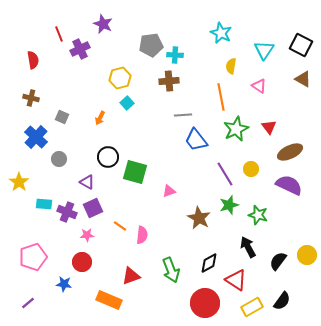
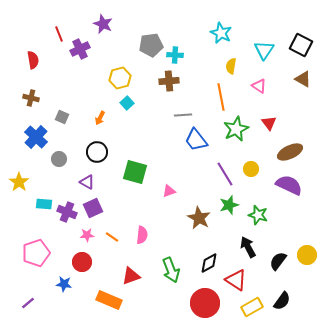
red triangle at (269, 127): moved 4 px up
black circle at (108, 157): moved 11 px left, 5 px up
orange line at (120, 226): moved 8 px left, 11 px down
pink pentagon at (33, 257): moved 3 px right, 4 px up
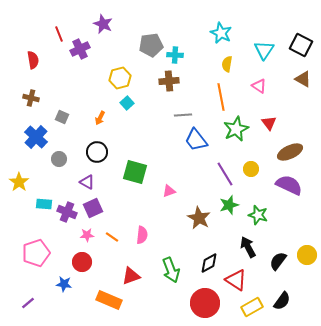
yellow semicircle at (231, 66): moved 4 px left, 2 px up
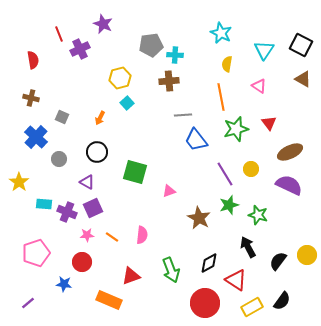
green star at (236, 129): rotated 10 degrees clockwise
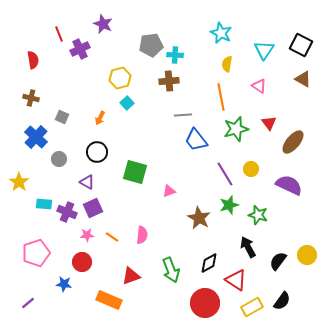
brown ellipse at (290, 152): moved 3 px right, 10 px up; rotated 25 degrees counterclockwise
